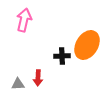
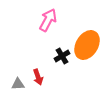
pink arrow: moved 24 px right; rotated 15 degrees clockwise
black cross: rotated 28 degrees counterclockwise
red arrow: moved 1 px up; rotated 21 degrees counterclockwise
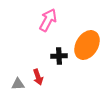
black cross: moved 3 px left; rotated 28 degrees clockwise
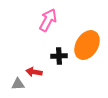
red arrow: moved 4 px left, 5 px up; rotated 119 degrees clockwise
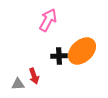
orange ellipse: moved 5 px left, 6 px down; rotated 16 degrees clockwise
red arrow: moved 4 px down; rotated 119 degrees counterclockwise
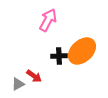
red arrow: rotated 35 degrees counterclockwise
gray triangle: rotated 24 degrees counterclockwise
